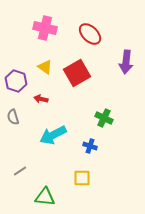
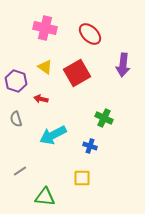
purple arrow: moved 3 px left, 3 px down
gray semicircle: moved 3 px right, 2 px down
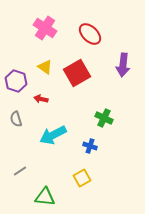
pink cross: rotated 20 degrees clockwise
yellow square: rotated 30 degrees counterclockwise
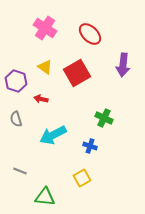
gray line: rotated 56 degrees clockwise
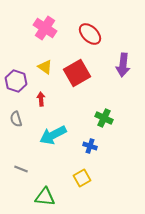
red arrow: rotated 72 degrees clockwise
gray line: moved 1 px right, 2 px up
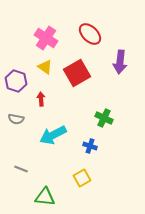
pink cross: moved 1 px right, 10 px down
purple arrow: moved 3 px left, 3 px up
gray semicircle: rotated 63 degrees counterclockwise
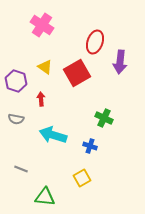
red ellipse: moved 5 px right, 8 px down; rotated 65 degrees clockwise
pink cross: moved 4 px left, 13 px up
cyan arrow: rotated 44 degrees clockwise
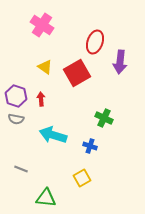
purple hexagon: moved 15 px down
green triangle: moved 1 px right, 1 px down
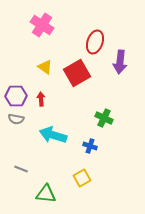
purple hexagon: rotated 20 degrees counterclockwise
green triangle: moved 4 px up
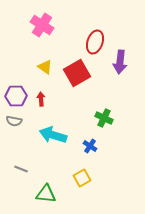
gray semicircle: moved 2 px left, 2 px down
blue cross: rotated 16 degrees clockwise
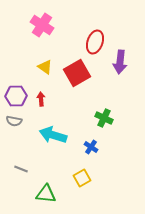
blue cross: moved 1 px right, 1 px down
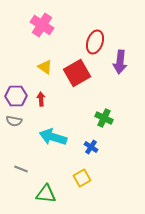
cyan arrow: moved 2 px down
